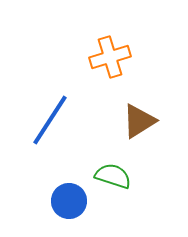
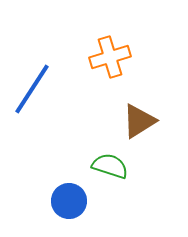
blue line: moved 18 px left, 31 px up
green semicircle: moved 3 px left, 10 px up
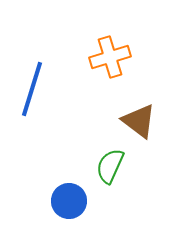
blue line: rotated 16 degrees counterclockwise
brown triangle: rotated 51 degrees counterclockwise
green semicircle: rotated 84 degrees counterclockwise
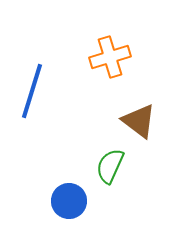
blue line: moved 2 px down
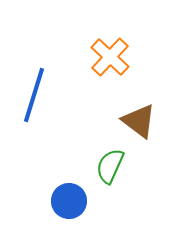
orange cross: rotated 30 degrees counterclockwise
blue line: moved 2 px right, 4 px down
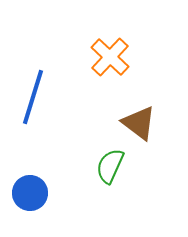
blue line: moved 1 px left, 2 px down
brown triangle: moved 2 px down
blue circle: moved 39 px left, 8 px up
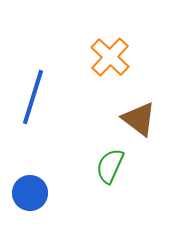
brown triangle: moved 4 px up
